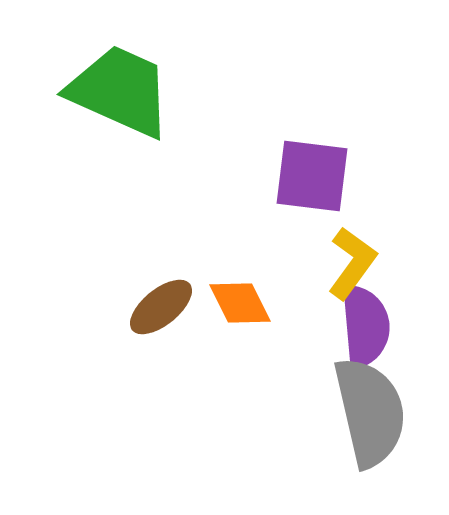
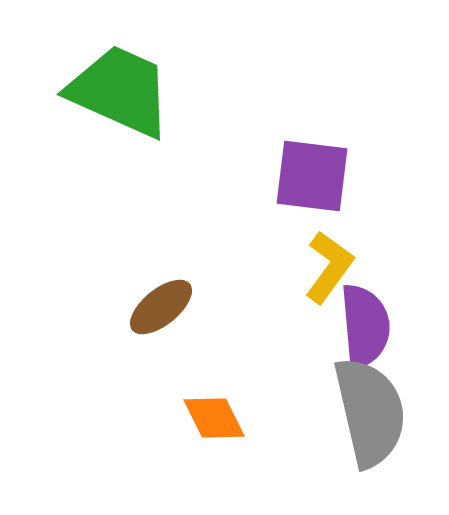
yellow L-shape: moved 23 px left, 4 px down
orange diamond: moved 26 px left, 115 px down
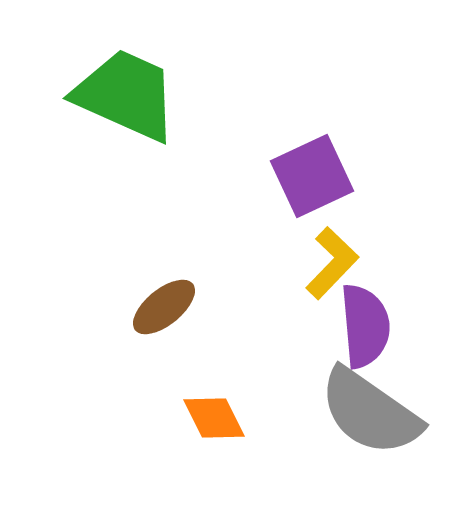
green trapezoid: moved 6 px right, 4 px down
purple square: rotated 32 degrees counterclockwise
yellow L-shape: moved 3 px right, 4 px up; rotated 8 degrees clockwise
brown ellipse: moved 3 px right
gray semicircle: rotated 138 degrees clockwise
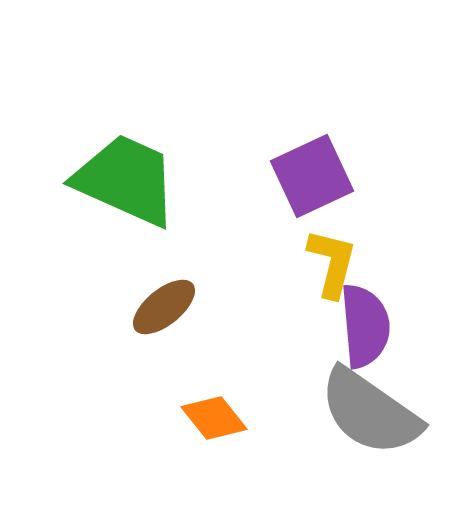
green trapezoid: moved 85 px down
yellow L-shape: rotated 30 degrees counterclockwise
orange diamond: rotated 12 degrees counterclockwise
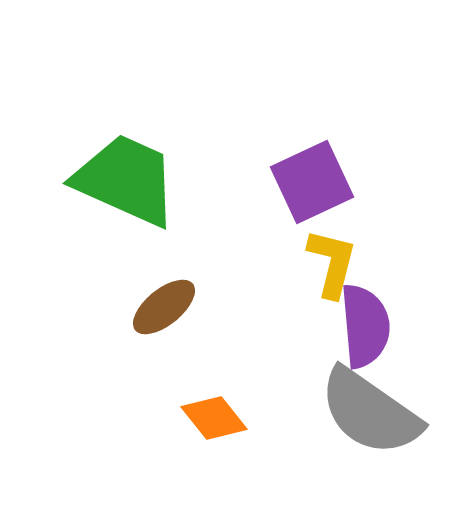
purple square: moved 6 px down
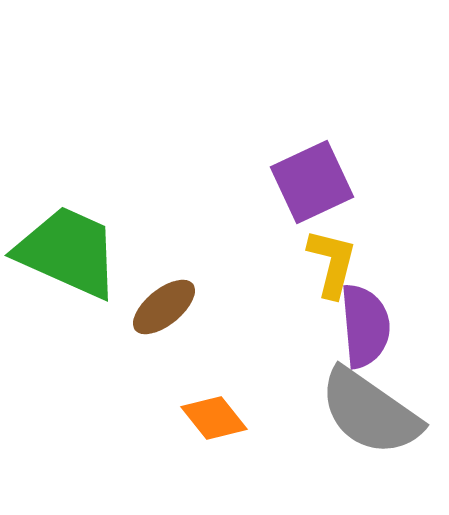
green trapezoid: moved 58 px left, 72 px down
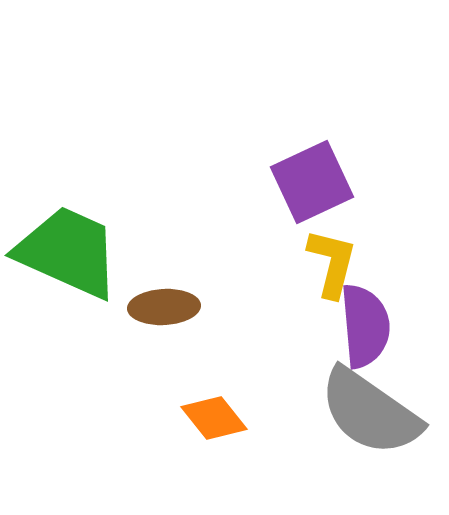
brown ellipse: rotated 36 degrees clockwise
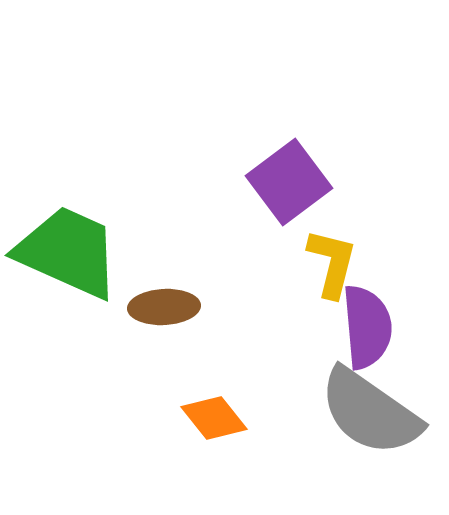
purple square: moved 23 px left; rotated 12 degrees counterclockwise
purple semicircle: moved 2 px right, 1 px down
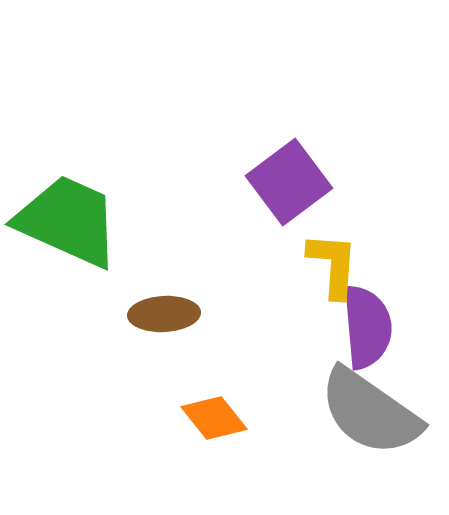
green trapezoid: moved 31 px up
yellow L-shape: moved 1 px right, 2 px down; rotated 10 degrees counterclockwise
brown ellipse: moved 7 px down
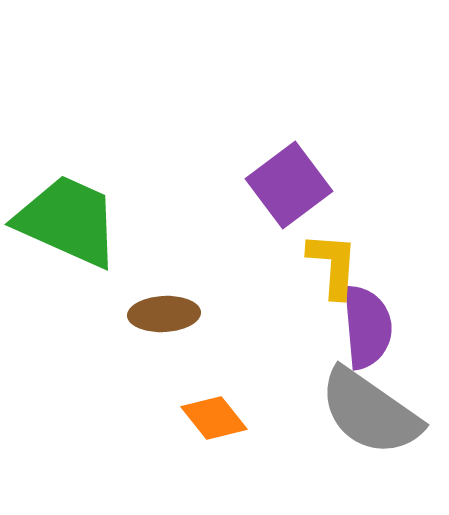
purple square: moved 3 px down
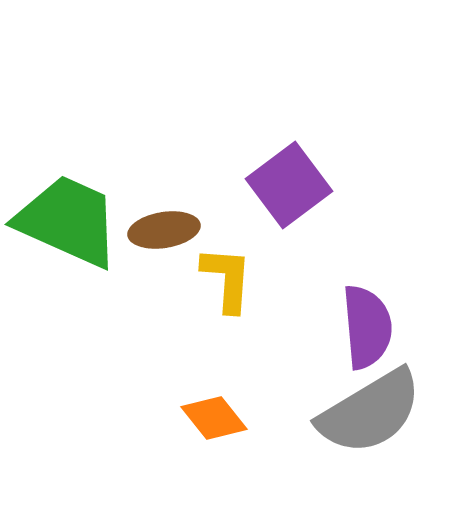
yellow L-shape: moved 106 px left, 14 px down
brown ellipse: moved 84 px up; rotated 6 degrees counterclockwise
gray semicircle: rotated 66 degrees counterclockwise
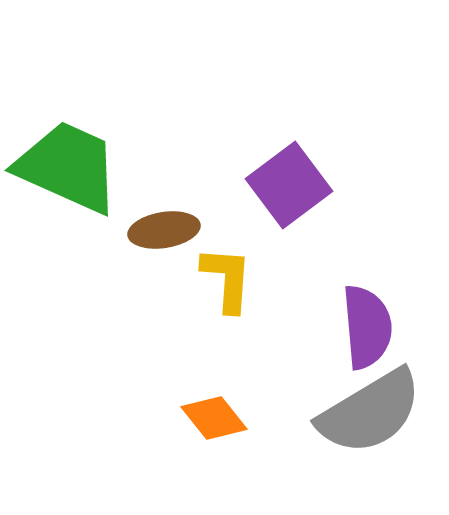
green trapezoid: moved 54 px up
